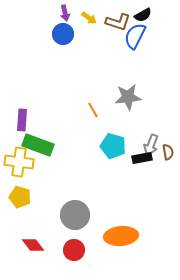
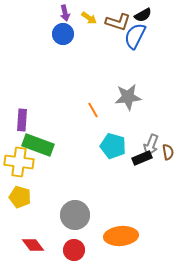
black rectangle: rotated 12 degrees counterclockwise
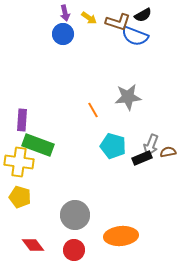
blue semicircle: rotated 96 degrees counterclockwise
brown semicircle: rotated 91 degrees counterclockwise
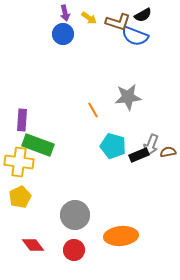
black rectangle: moved 3 px left, 3 px up
yellow pentagon: rotated 30 degrees clockwise
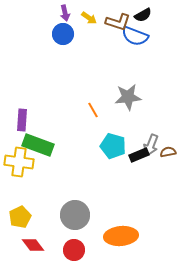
yellow pentagon: moved 20 px down
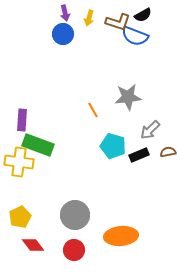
yellow arrow: rotated 70 degrees clockwise
gray arrow: moved 1 px left, 15 px up; rotated 25 degrees clockwise
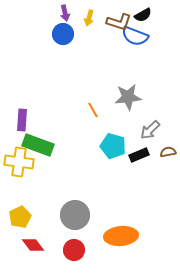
brown L-shape: moved 1 px right
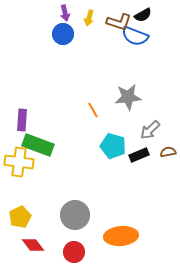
red circle: moved 2 px down
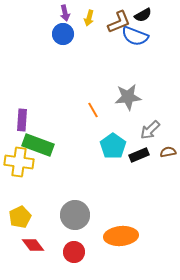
brown L-shape: rotated 40 degrees counterclockwise
cyan pentagon: rotated 20 degrees clockwise
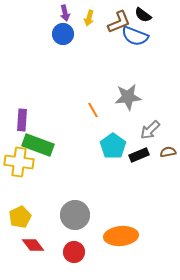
black semicircle: rotated 66 degrees clockwise
